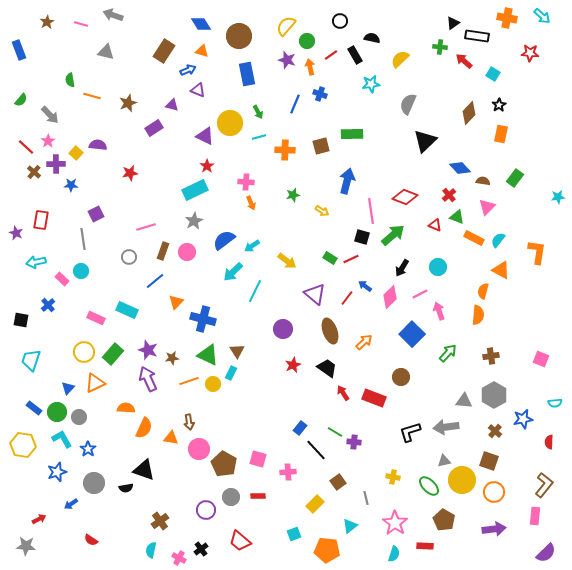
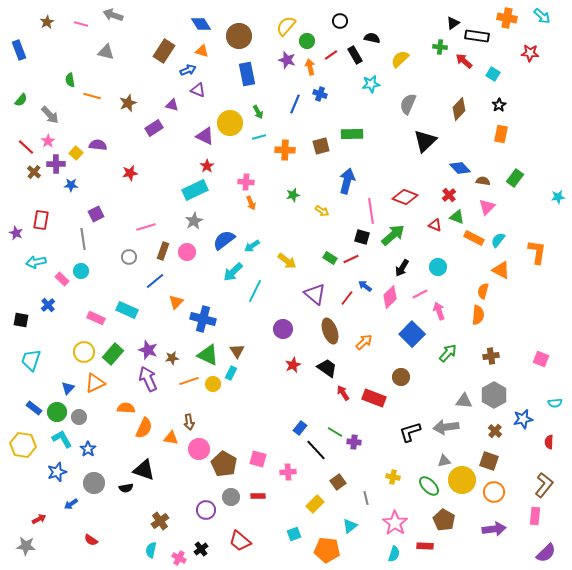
brown diamond at (469, 113): moved 10 px left, 4 px up
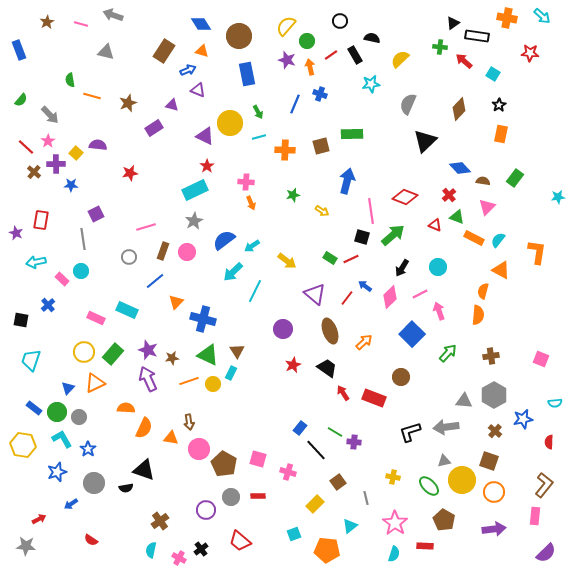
pink cross at (288, 472): rotated 21 degrees clockwise
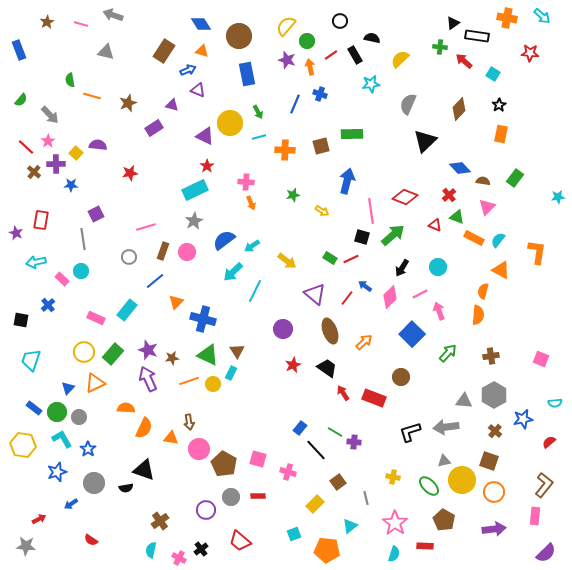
cyan rectangle at (127, 310): rotated 75 degrees counterclockwise
red semicircle at (549, 442): rotated 48 degrees clockwise
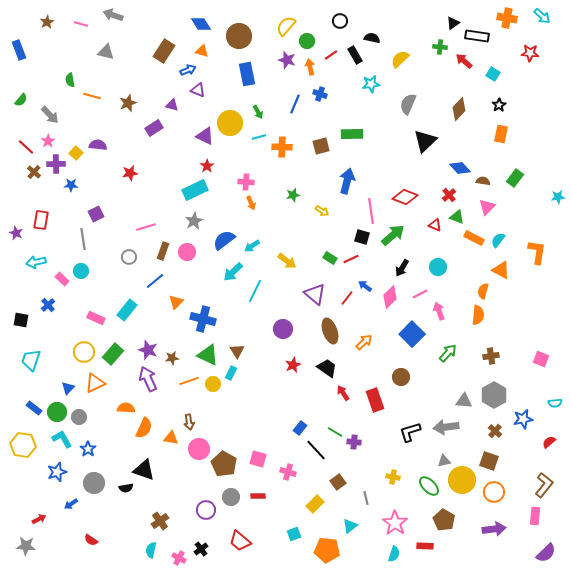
orange cross at (285, 150): moved 3 px left, 3 px up
red rectangle at (374, 398): moved 1 px right, 2 px down; rotated 50 degrees clockwise
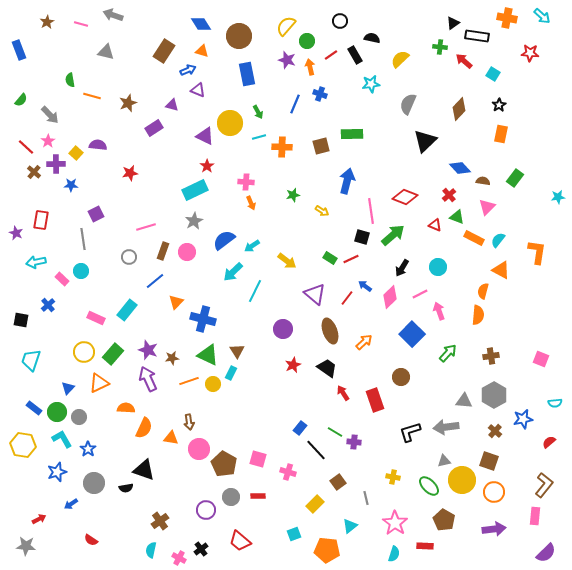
orange triangle at (95, 383): moved 4 px right
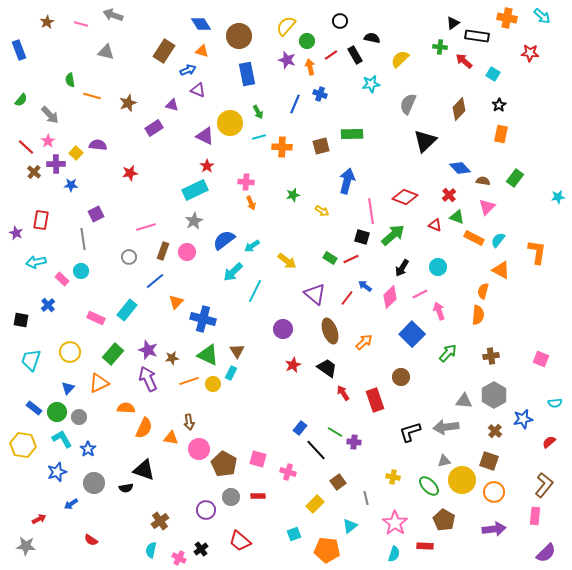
yellow circle at (84, 352): moved 14 px left
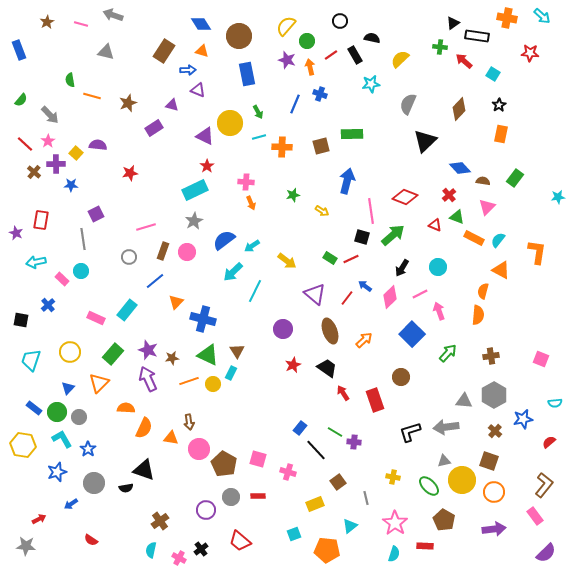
blue arrow at (188, 70): rotated 21 degrees clockwise
red line at (26, 147): moved 1 px left, 3 px up
orange arrow at (364, 342): moved 2 px up
orange triangle at (99, 383): rotated 20 degrees counterclockwise
yellow rectangle at (315, 504): rotated 24 degrees clockwise
pink rectangle at (535, 516): rotated 42 degrees counterclockwise
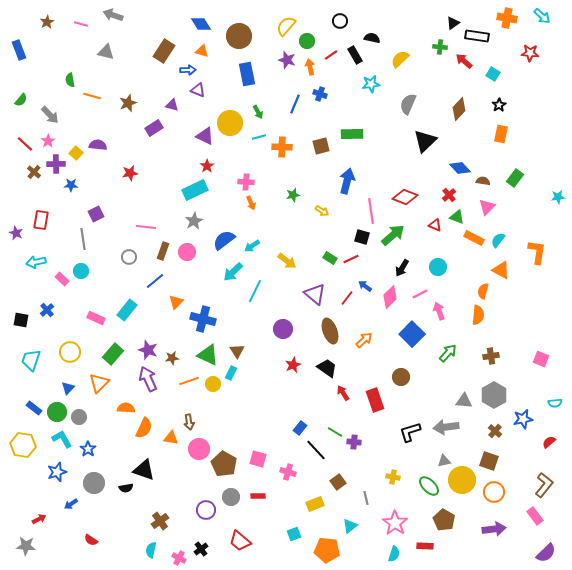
pink line at (146, 227): rotated 24 degrees clockwise
blue cross at (48, 305): moved 1 px left, 5 px down
